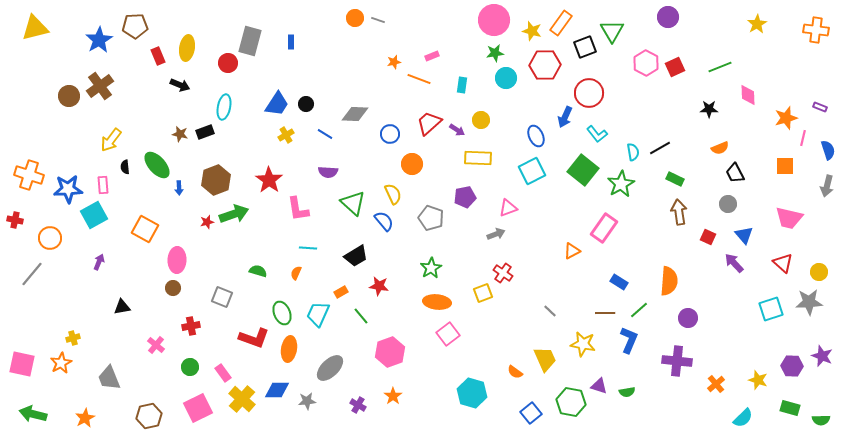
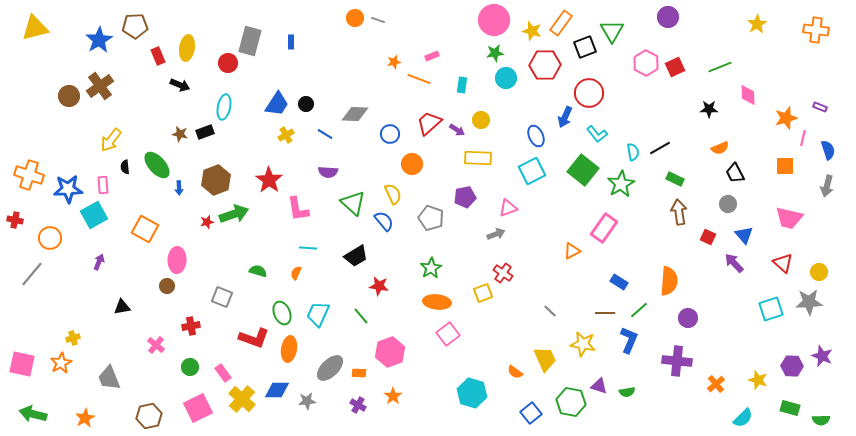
brown circle at (173, 288): moved 6 px left, 2 px up
orange rectangle at (341, 292): moved 18 px right, 81 px down; rotated 32 degrees clockwise
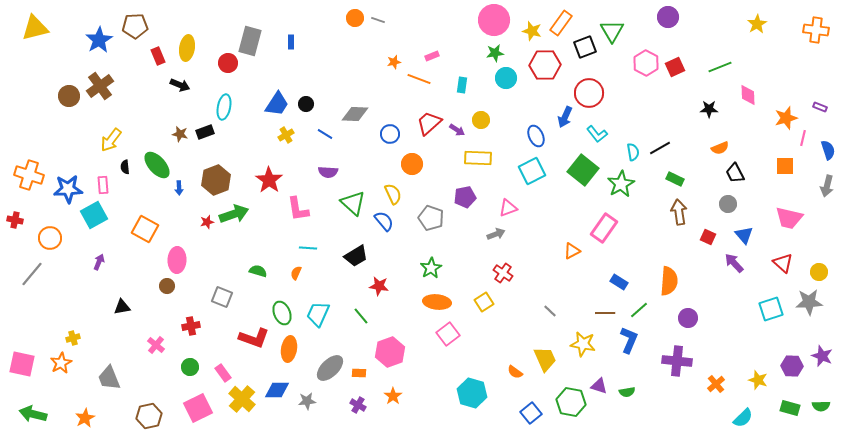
yellow square at (483, 293): moved 1 px right, 9 px down; rotated 12 degrees counterclockwise
green semicircle at (821, 420): moved 14 px up
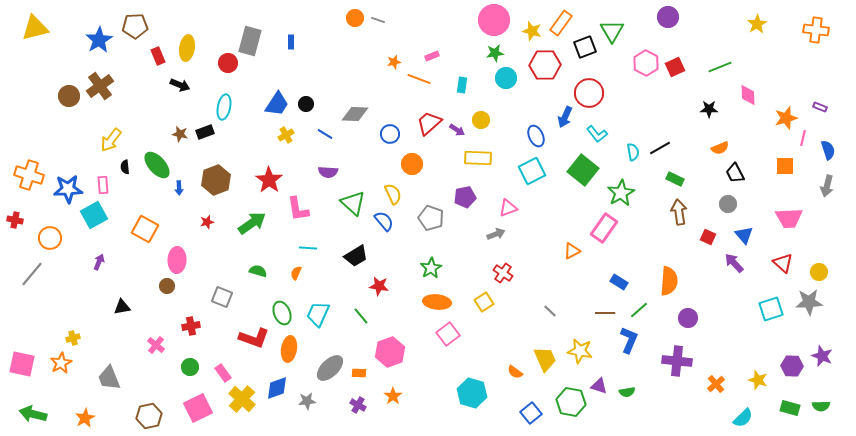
green star at (621, 184): moved 9 px down
green arrow at (234, 214): moved 18 px right, 9 px down; rotated 16 degrees counterclockwise
pink trapezoid at (789, 218): rotated 16 degrees counterclockwise
yellow star at (583, 344): moved 3 px left, 7 px down
blue diamond at (277, 390): moved 2 px up; rotated 20 degrees counterclockwise
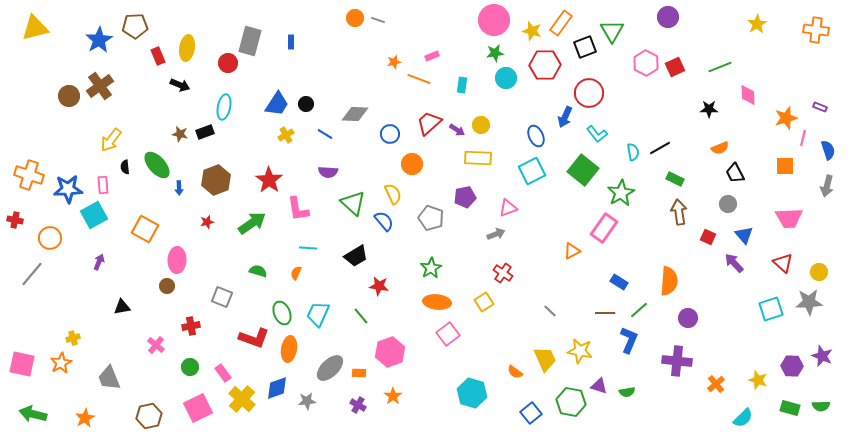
yellow circle at (481, 120): moved 5 px down
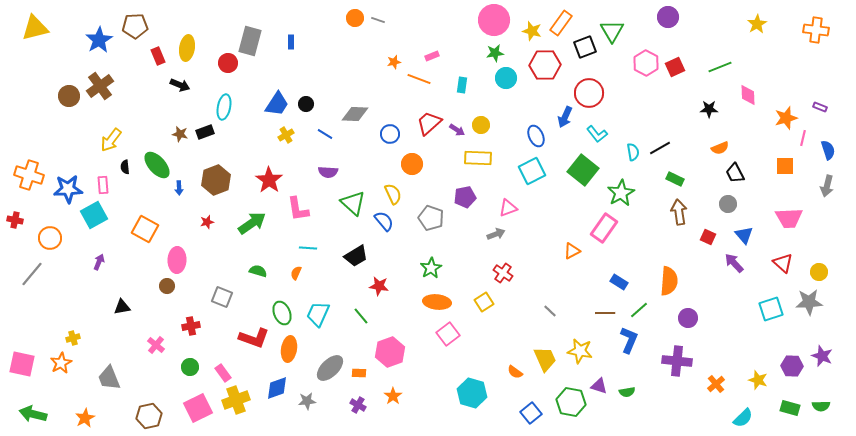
yellow cross at (242, 399): moved 6 px left, 1 px down; rotated 28 degrees clockwise
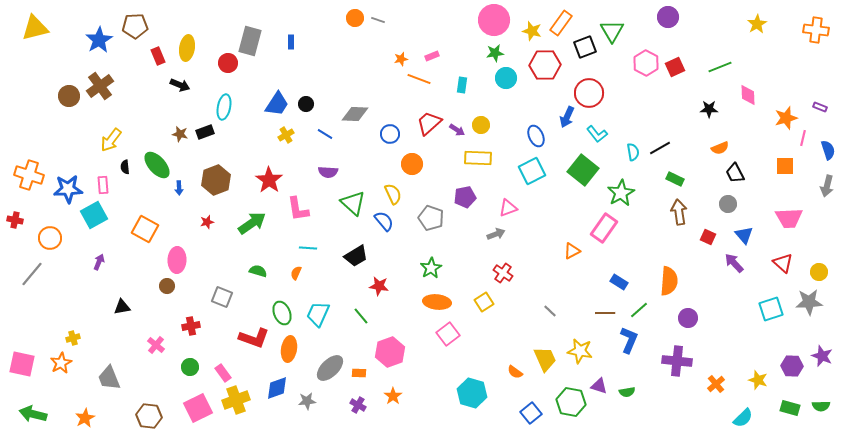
orange star at (394, 62): moved 7 px right, 3 px up
blue arrow at (565, 117): moved 2 px right
brown hexagon at (149, 416): rotated 20 degrees clockwise
